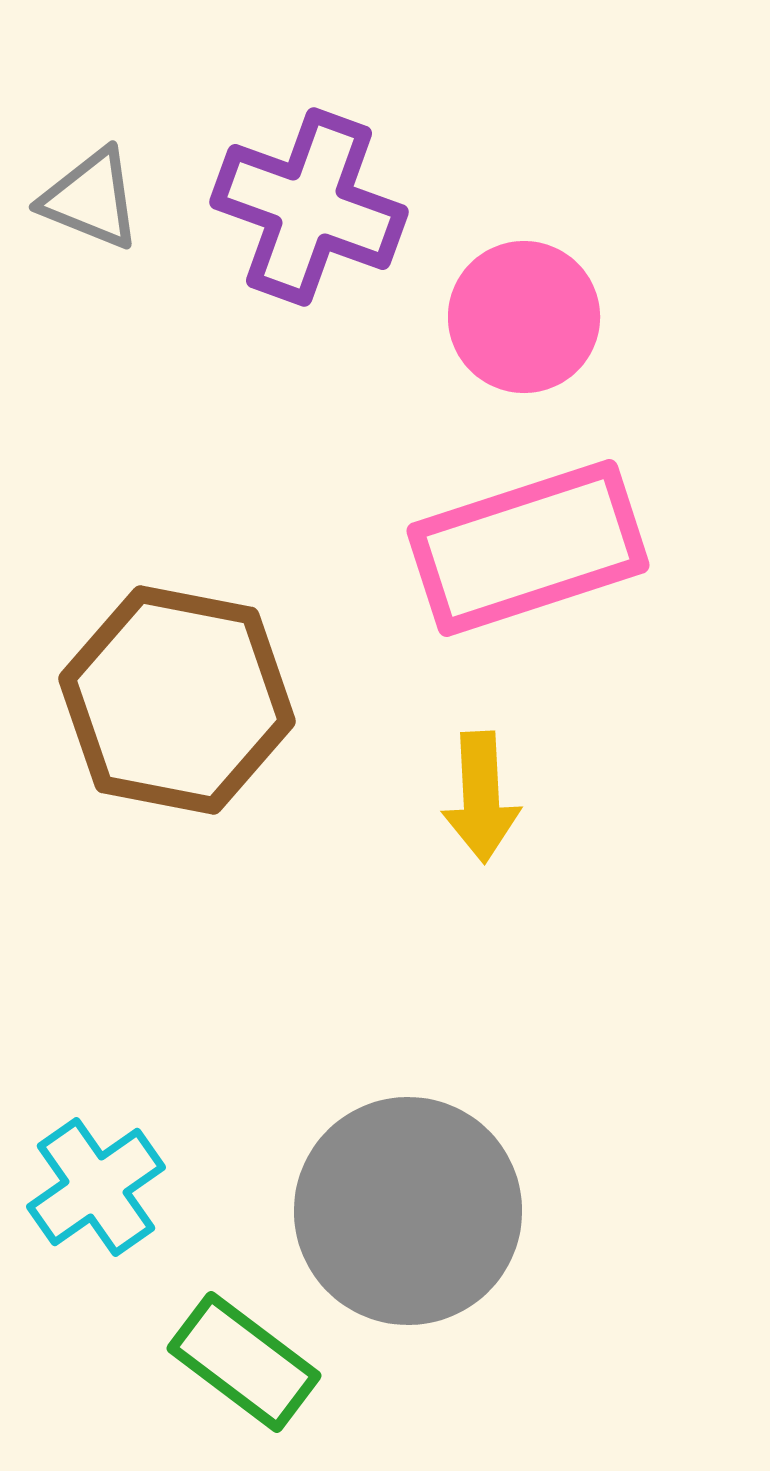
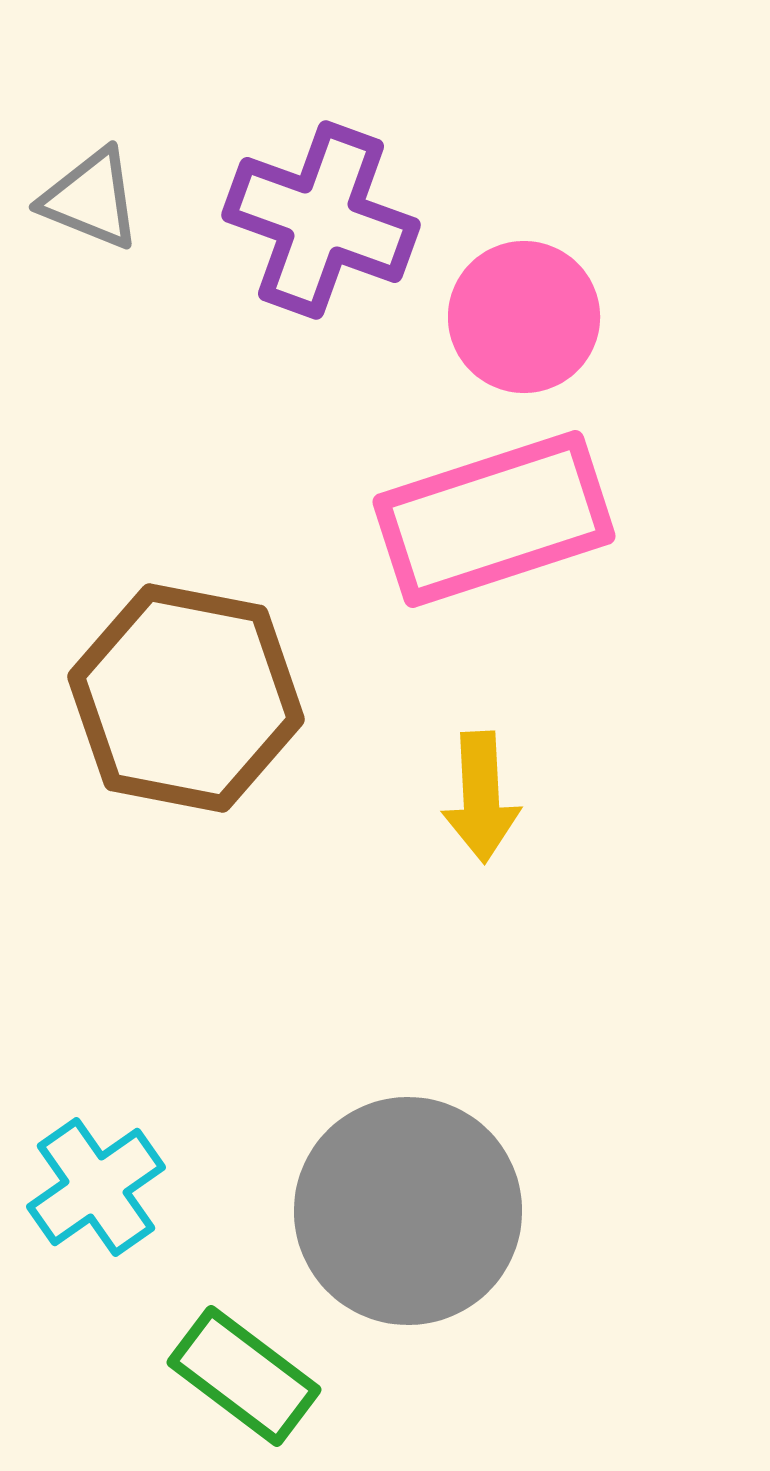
purple cross: moved 12 px right, 13 px down
pink rectangle: moved 34 px left, 29 px up
brown hexagon: moved 9 px right, 2 px up
green rectangle: moved 14 px down
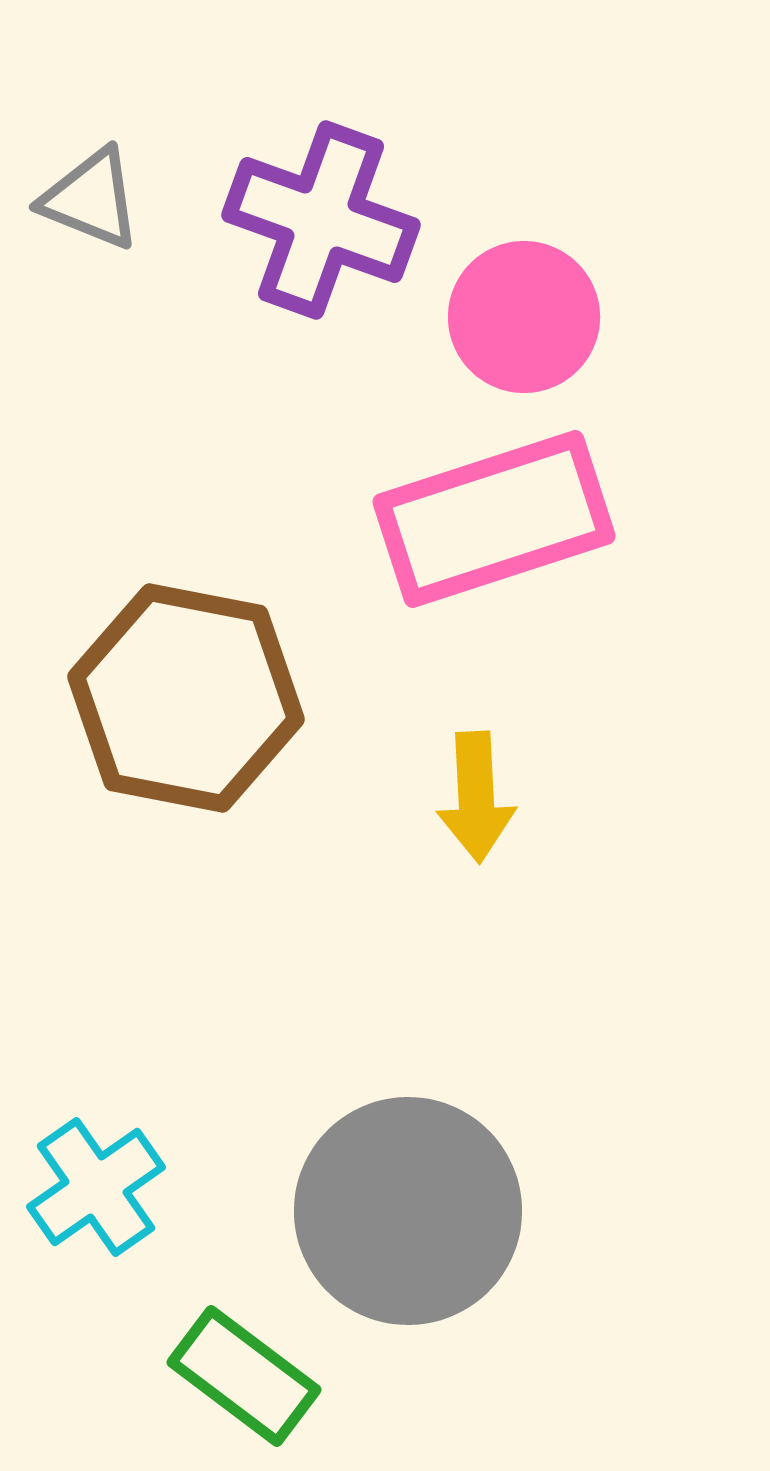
yellow arrow: moved 5 px left
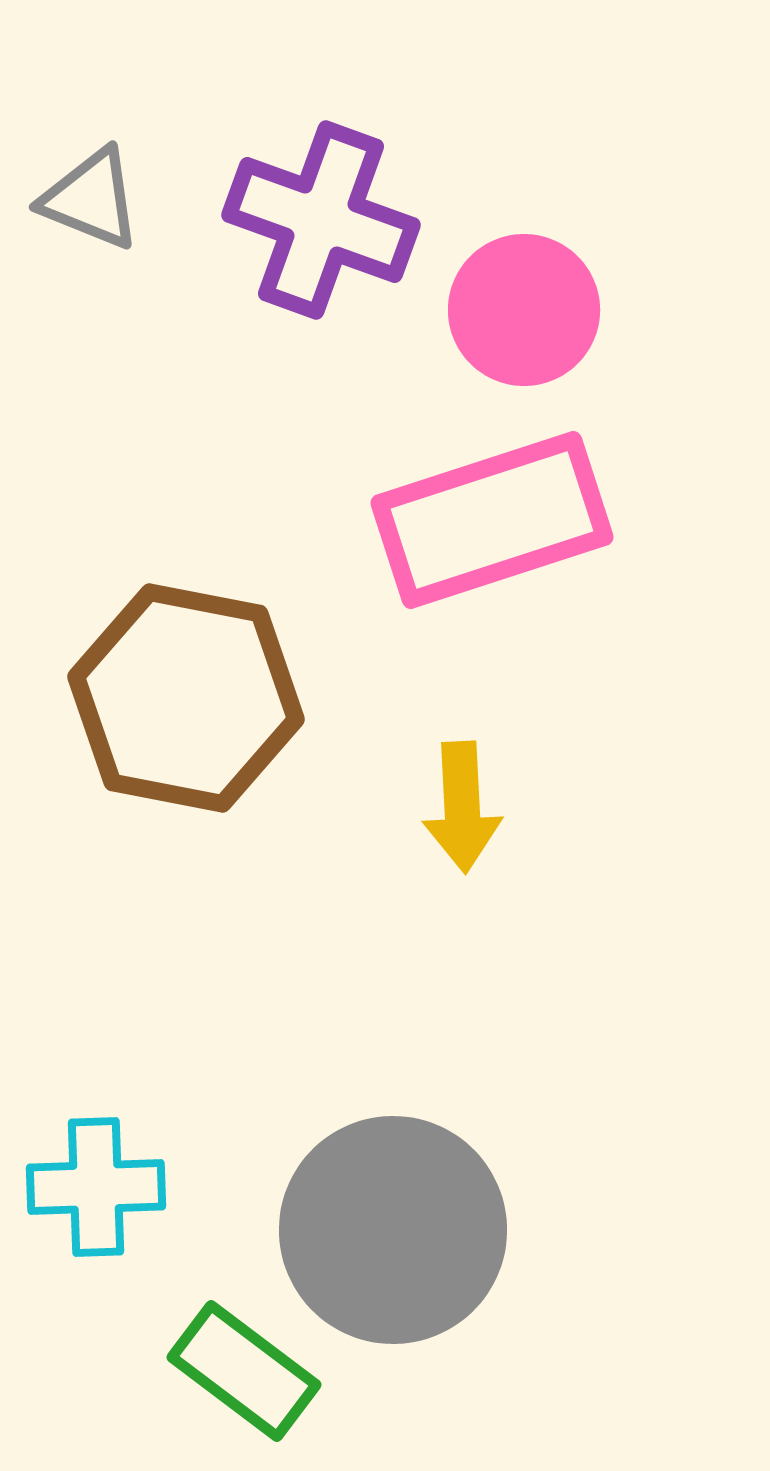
pink circle: moved 7 px up
pink rectangle: moved 2 px left, 1 px down
yellow arrow: moved 14 px left, 10 px down
cyan cross: rotated 33 degrees clockwise
gray circle: moved 15 px left, 19 px down
green rectangle: moved 5 px up
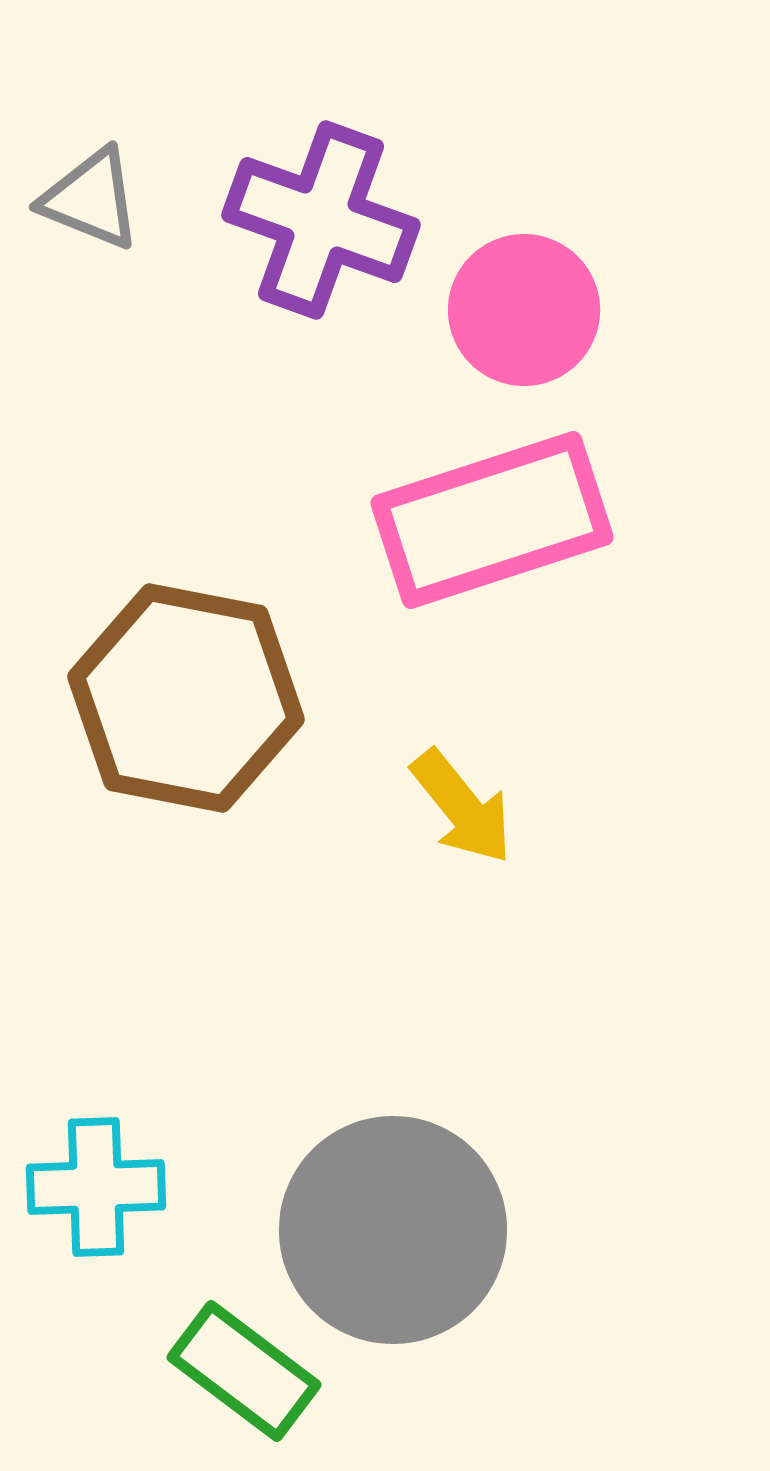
yellow arrow: rotated 36 degrees counterclockwise
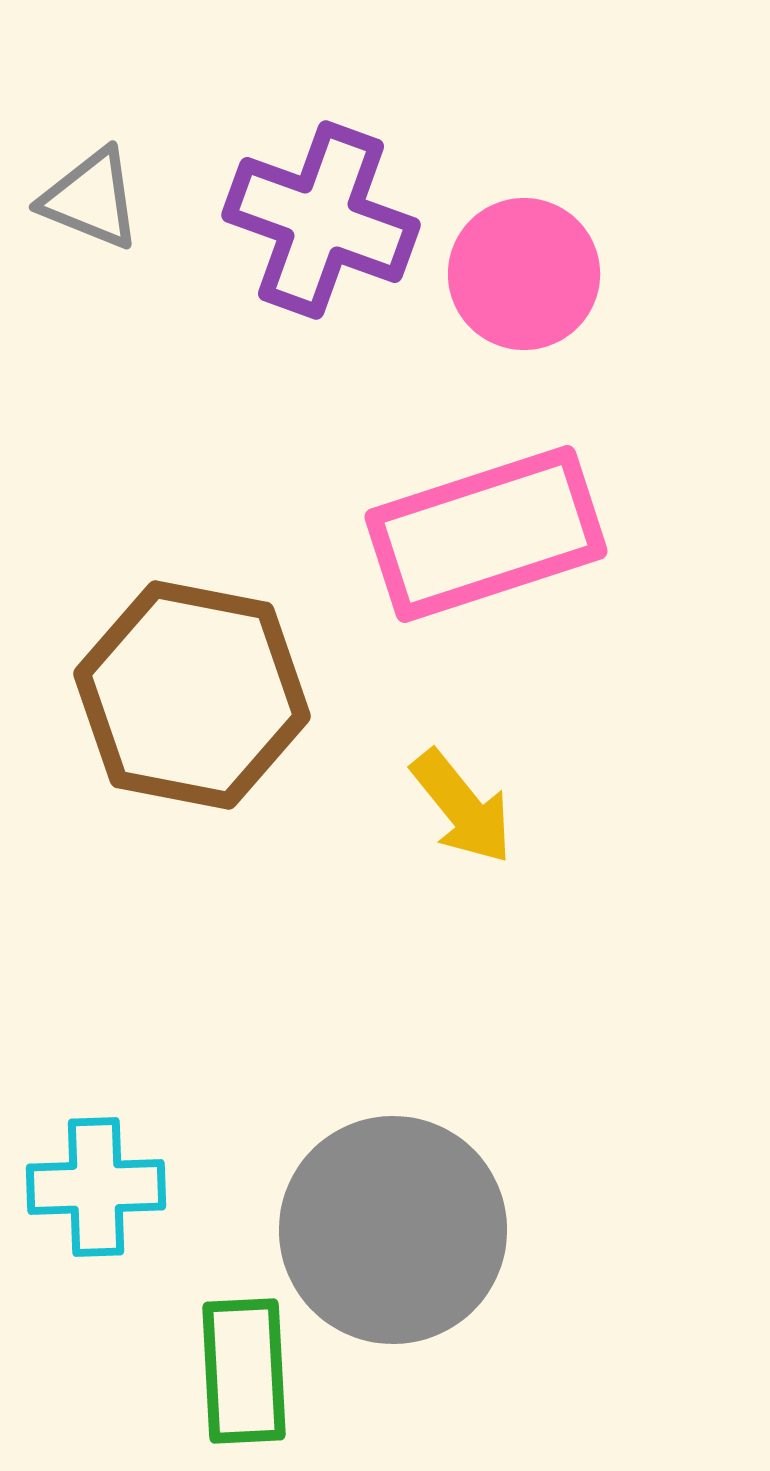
pink circle: moved 36 px up
pink rectangle: moved 6 px left, 14 px down
brown hexagon: moved 6 px right, 3 px up
green rectangle: rotated 50 degrees clockwise
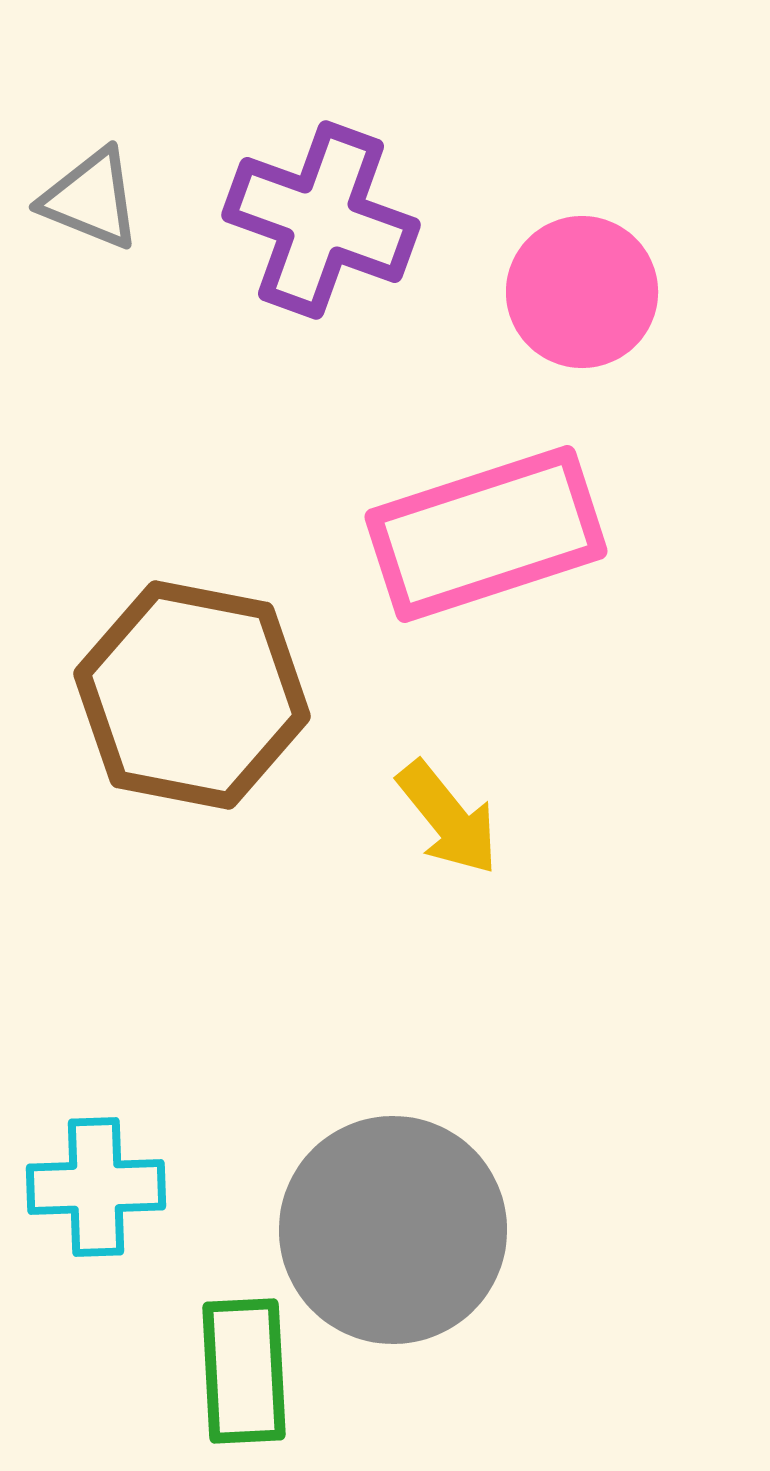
pink circle: moved 58 px right, 18 px down
yellow arrow: moved 14 px left, 11 px down
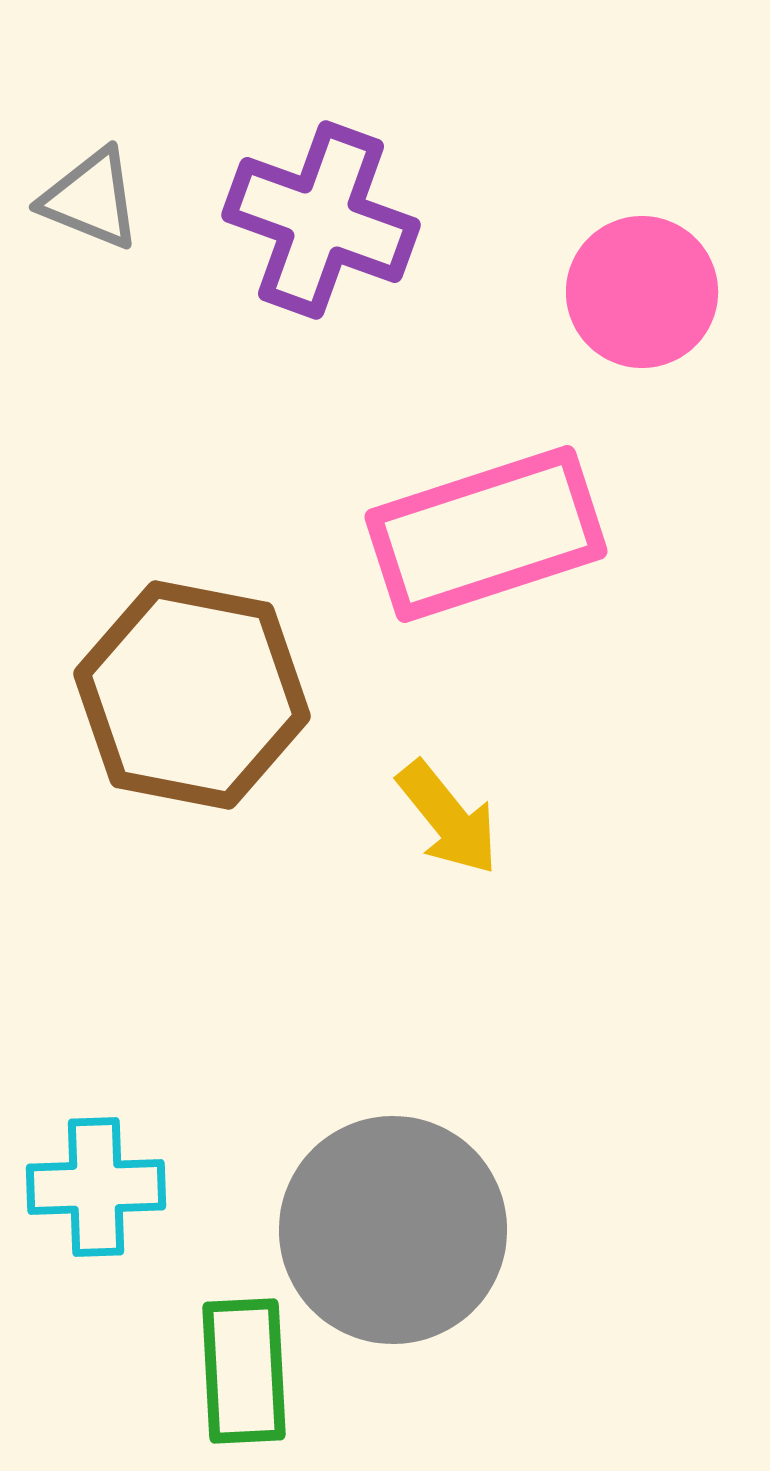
pink circle: moved 60 px right
